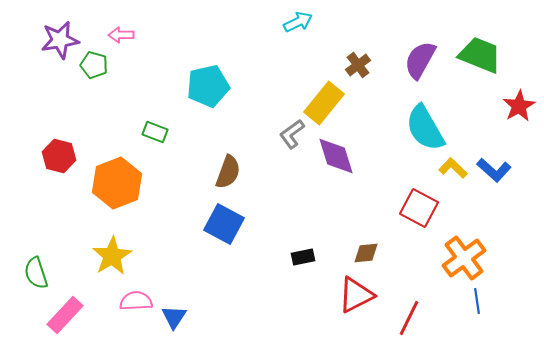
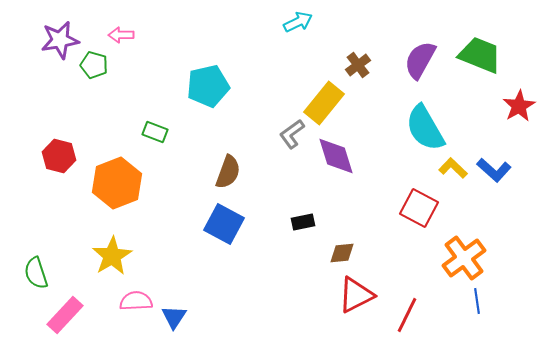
brown diamond: moved 24 px left
black rectangle: moved 35 px up
red line: moved 2 px left, 3 px up
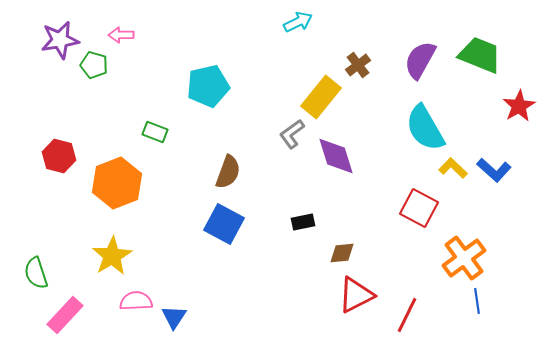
yellow rectangle: moved 3 px left, 6 px up
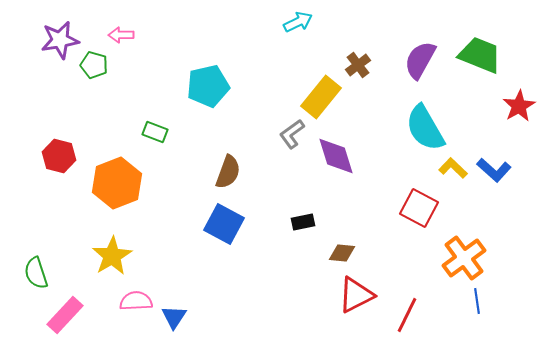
brown diamond: rotated 12 degrees clockwise
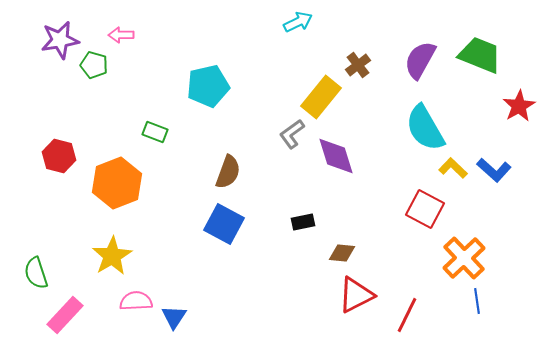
red square: moved 6 px right, 1 px down
orange cross: rotated 6 degrees counterclockwise
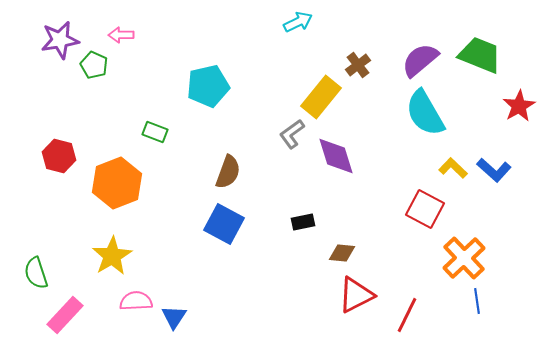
purple semicircle: rotated 21 degrees clockwise
green pentagon: rotated 8 degrees clockwise
cyan semicircle: moved 15 px up
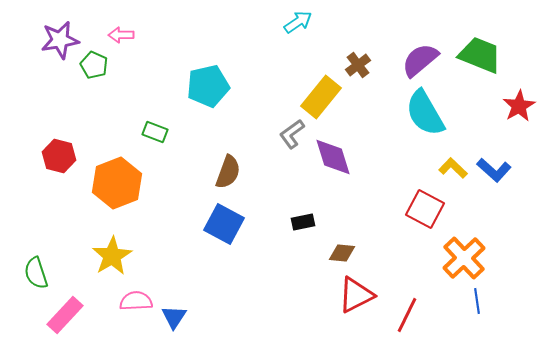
cyan arrow: rotated 8 degrees counterclockwise
purple diamond: moved 3 px left, 1 px down
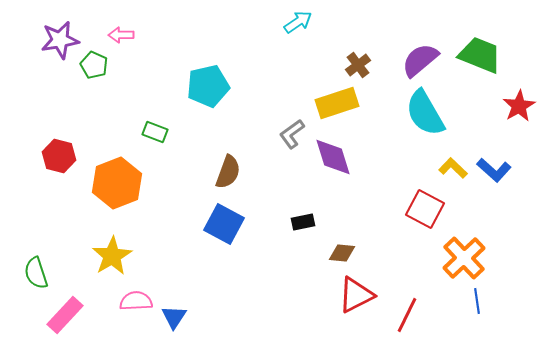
yellow rectangle: moved 16 px right, 6 px down; rotated 33 degrees clockwise
